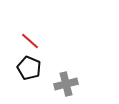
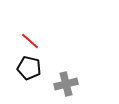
black pentagon: rotated 10 degrees counterclockwise
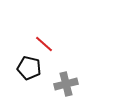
red line: moved 14 px right, 3 px down
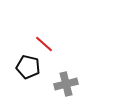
black pentagon: moved 1 px left, 1 px up
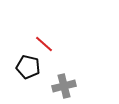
gray cross: moved 2 px left, 2 px down
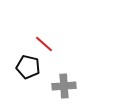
gray cross: rotated 10 degrees clockwise
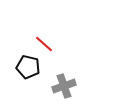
gray cross: rotated 15 degrees counterclockwise
